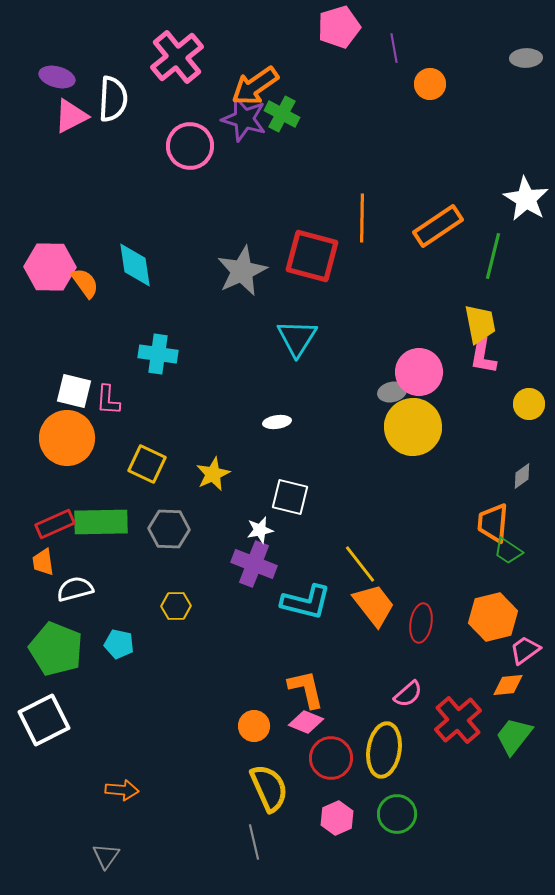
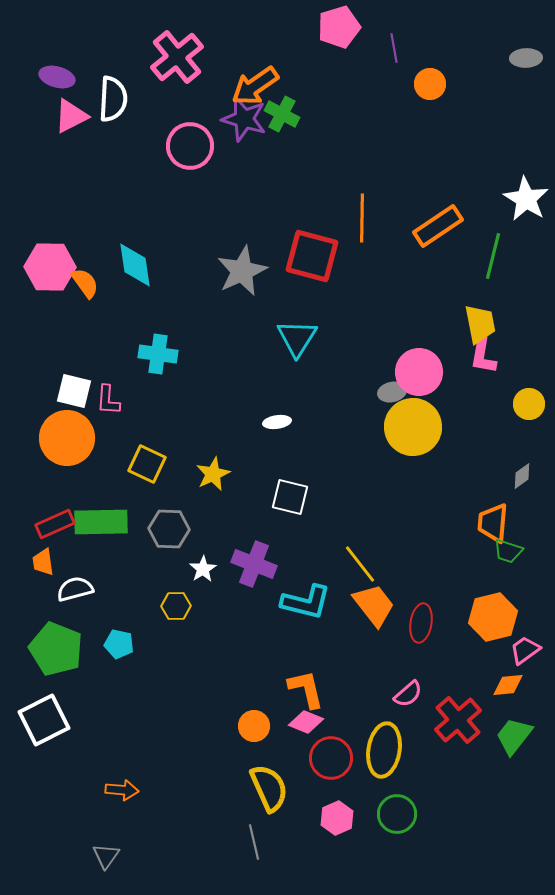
white star at (260, 530): moved 57 px left, 39 px down; rotated 20 degrees counterclockwise
green trapezoid at (508, 551): rotated 16 degrees counterclockwise
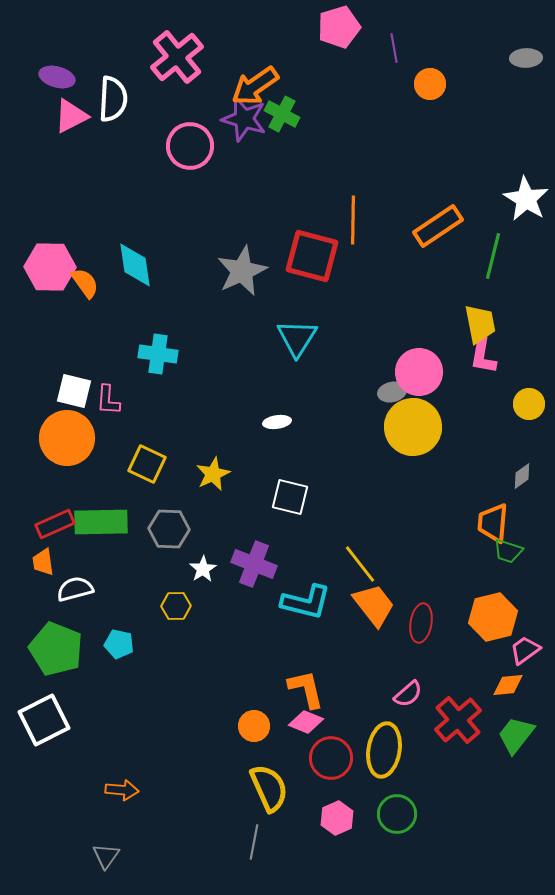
orange line at (362, 218): moved 9 px left, 2 px down
green trapezoid at (514, 736): moved 2 px right, 1 px up
gray line at (254, 842): rotated 24 degrees clockwise
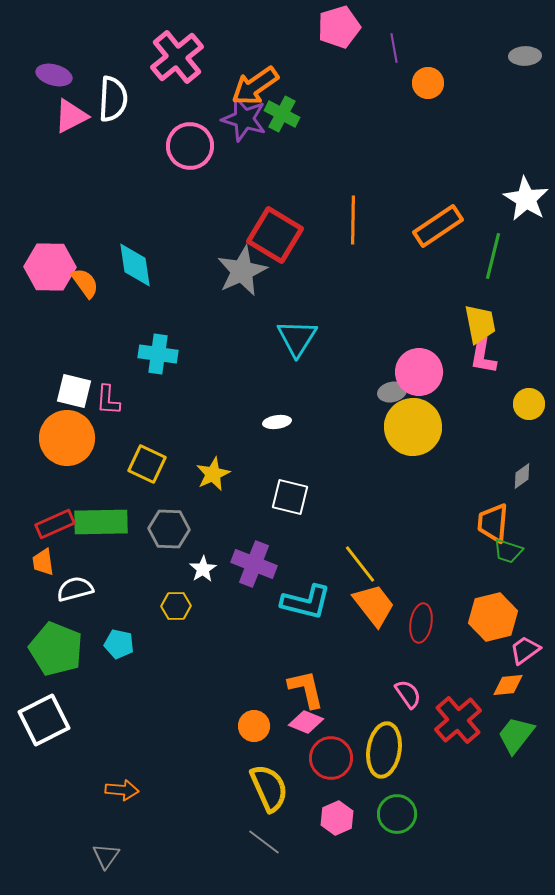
gray ellipse at (526, 58): moved 1 px left, 2 px up
purple ellipse at (57, 77): moved 3 px left, 2 px up
orange circle at (430, 84): moved 2 px left, 1 px up
red square at (312, 256): moved 37 px left, 21 px up; rotated 16 degrees clockwise
pink semicircle at (408, 694): rotated 84 degrees counterclockwise
gray line at (254, 842): moved 10 px right; rotated 64 degrees counterclockwise
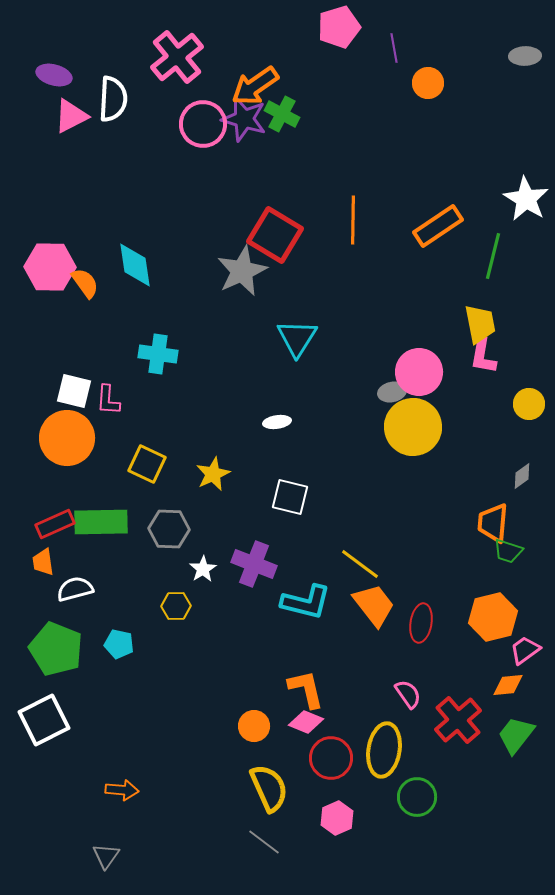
pink circle at (190, 146): moved 13 px right, 22 px up
yellow line at (360, 564): rotated 15 degrees counterclockwise
green circle at (397, 814): moved 20 px right, 17 px up
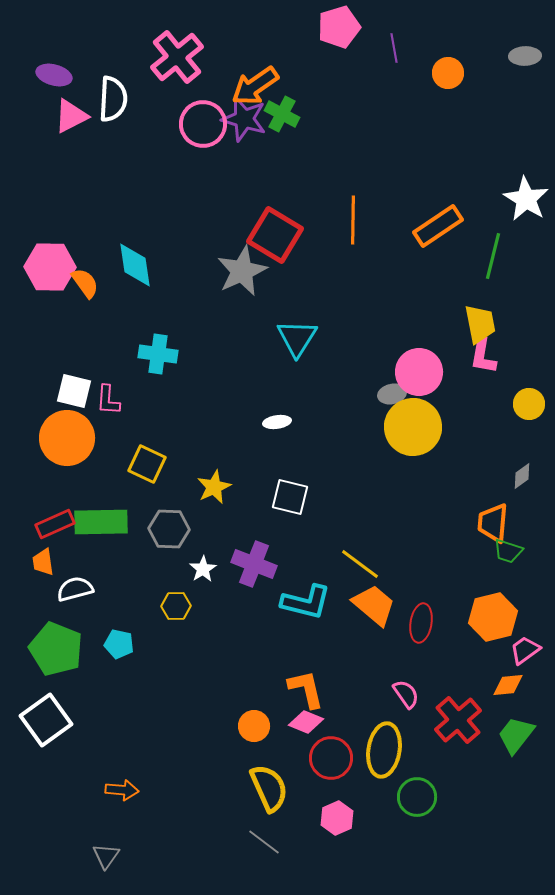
orange circle at (428, 83): moved 20 px right, 10 px up
gray ellipse at (392, 392): moved 2 px down
yellow star at (213, 474): moved 1 px right, 13 px down
orange trapezoid at (374, 605): rotated 12 degrees counterclockwise
pink semicircle at (408, 694): moved 2 px left
white square at (44, 720): moved 2 px right; rotated 9 degrees counterclockwise
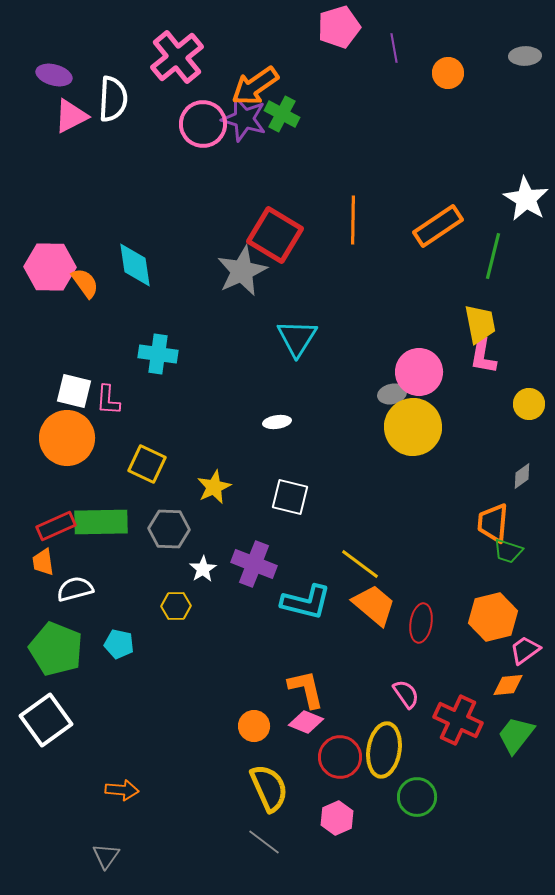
red rectangle at (55, 524): moved 1 px right, 2 px down
red cross at (458, 720): rotated 24 degrees counterclockwise
red circle at (331, 758): moved 9 px right, 1 px up
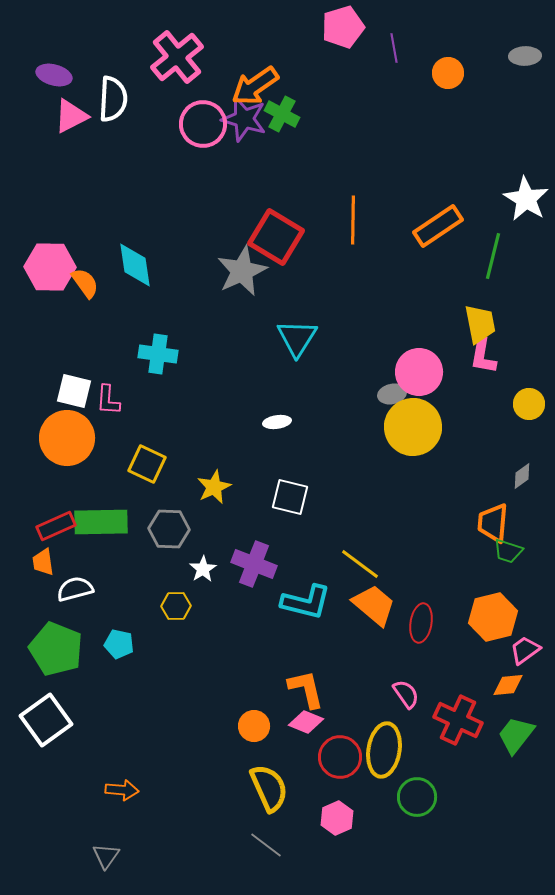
pink pentagon at (339, 27): moved 4 px right
red square at (275, 235): moved 1 px right, 2 px down
gray line at (264, 842): moved 2 px right, 3 px down
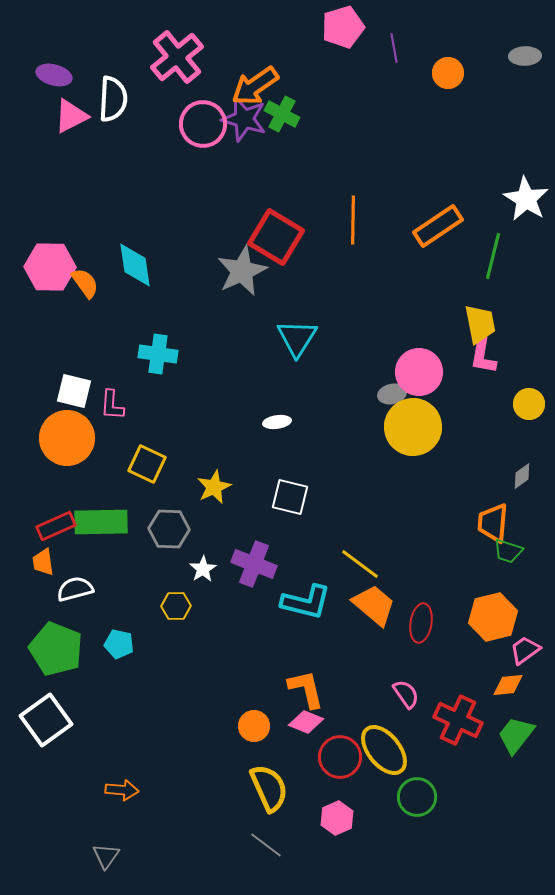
pink L-shape at (108, 400): moved 4 px right, 5 px down
yellow ellipse at (384, 750): rotated 48 degrees counterclockwise
